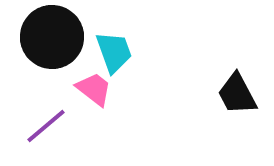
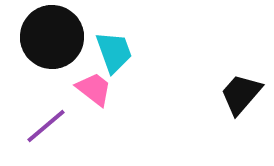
black trapezoid: moved 4 px right; rotated 69 degrees clockwise
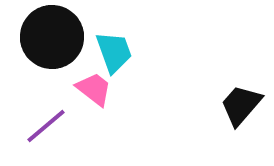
black trapezoid: moved 11 px down
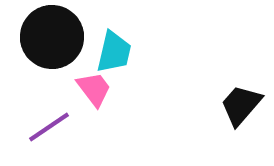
cyan trapezoid: rotated 33 degrees clockwise
pink trapezoid: rotated 15 degrees clockwise
purple line: moved 3 px right, 1 px down; rotated 6 degrees clockwise
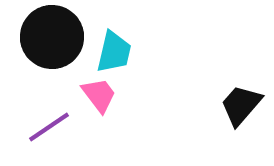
pink trapezoid: moved 5 px right, 6 px down
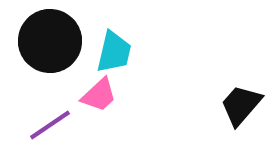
black circle: moved 2 px left, 4 px down
pink trapezoid: rotated 84 degrees clockwise
purple line: moved 1 px right, 2 px up
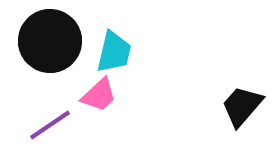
black trapezoid: moved 1 px right, 1 px down
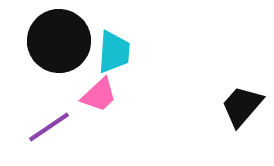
black circle: moved 9 px right
cyan trapezoid: rotated 9 degrees counterclockwise
purple line: moved 1 px left, 2 px down
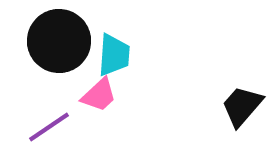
cyan trapezoid: moved 3 px down
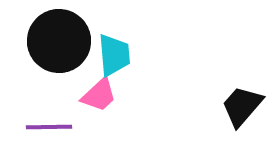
cyan trapezoid: rotated 9 degrees counterclockwise
purple line: rotated 33 degrees clockwise
